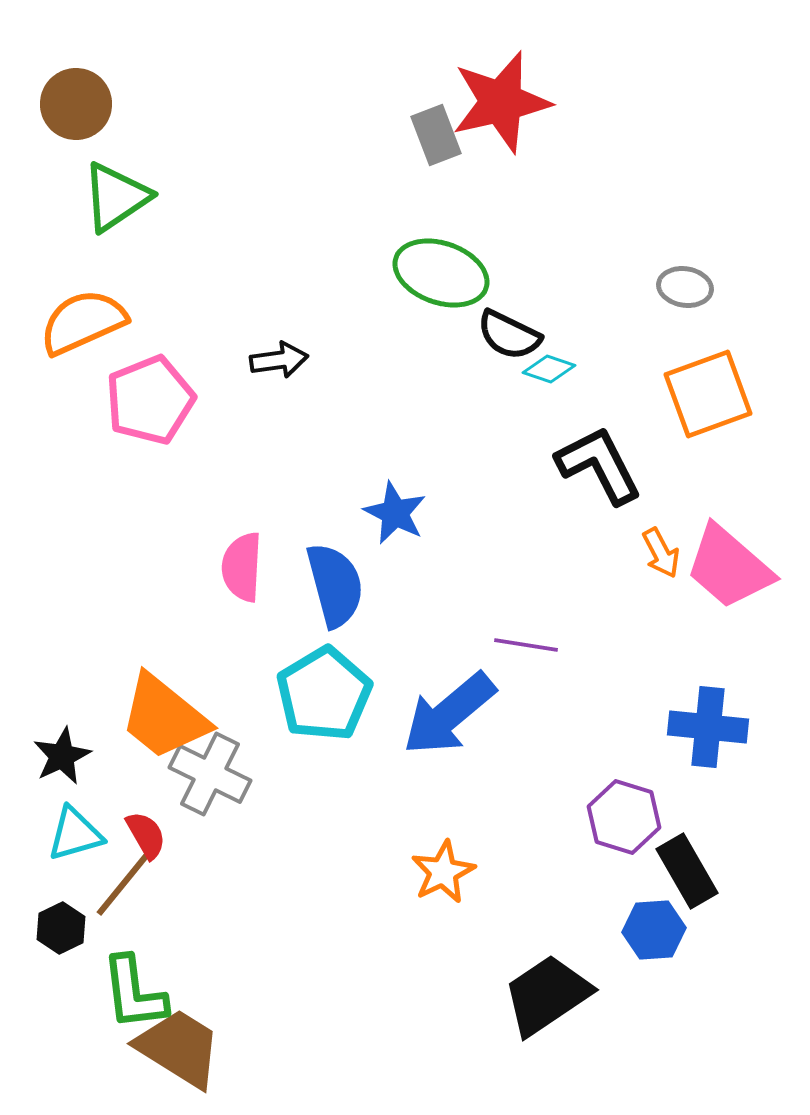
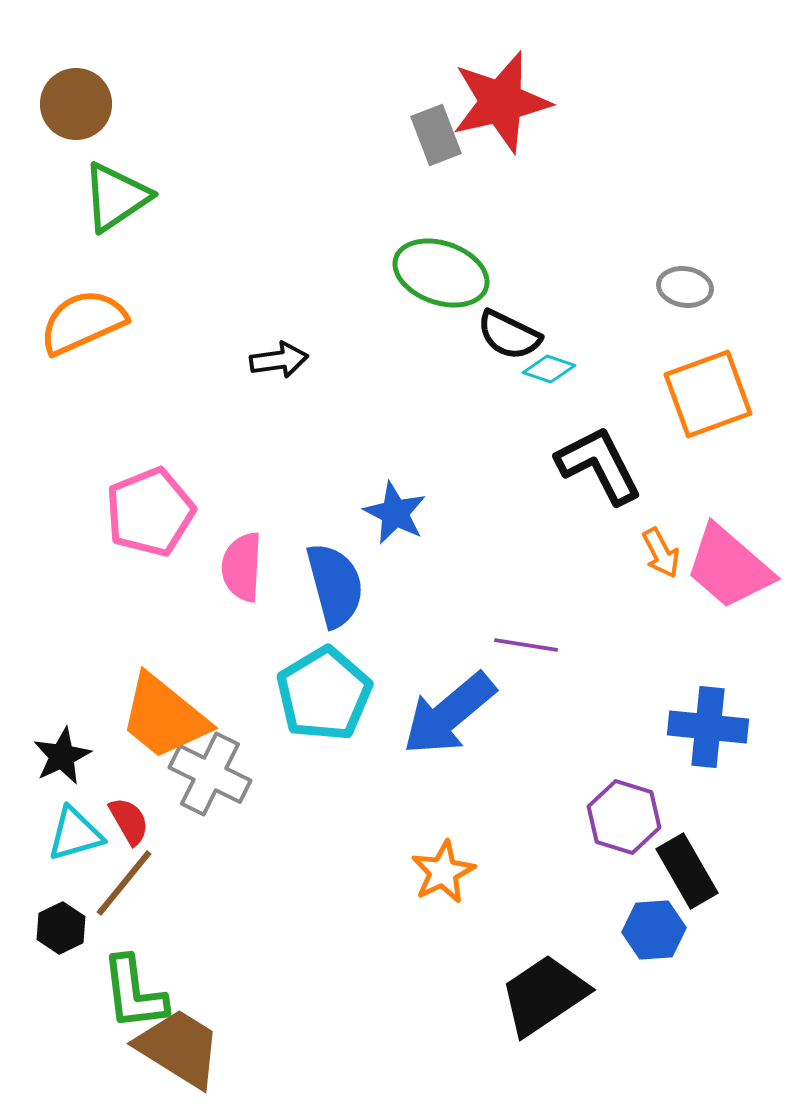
pink pentagon: moved 112 px down
red semicircle: moved 17 px left, 14 px up
black trapezoid: moved 3 px left
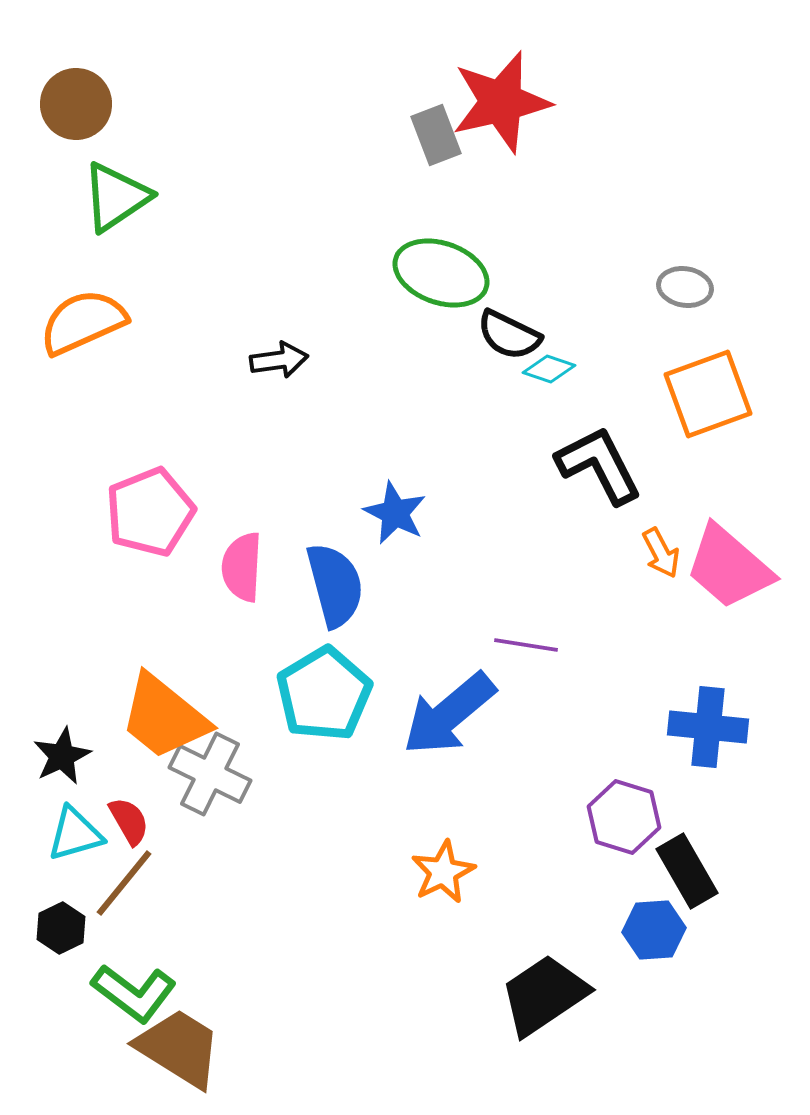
green L-shape: rotated 46 degrees counterclockwise
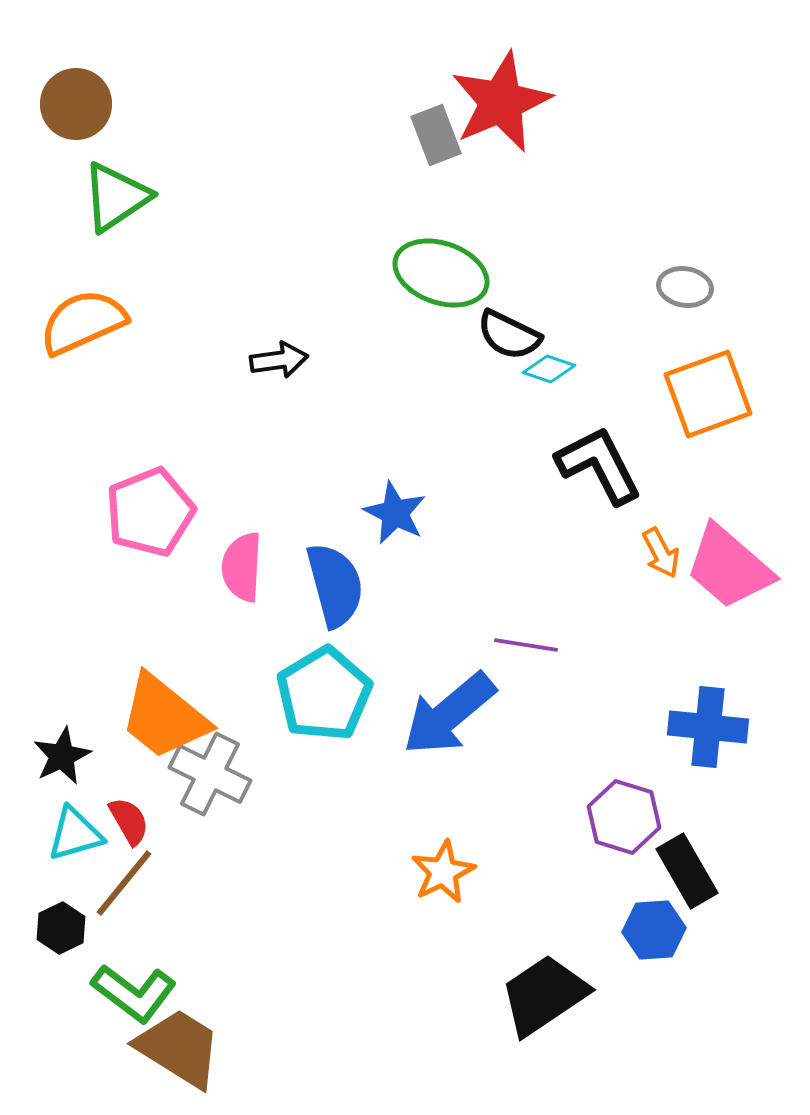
red star: rotated 10 degrees counterclockwise
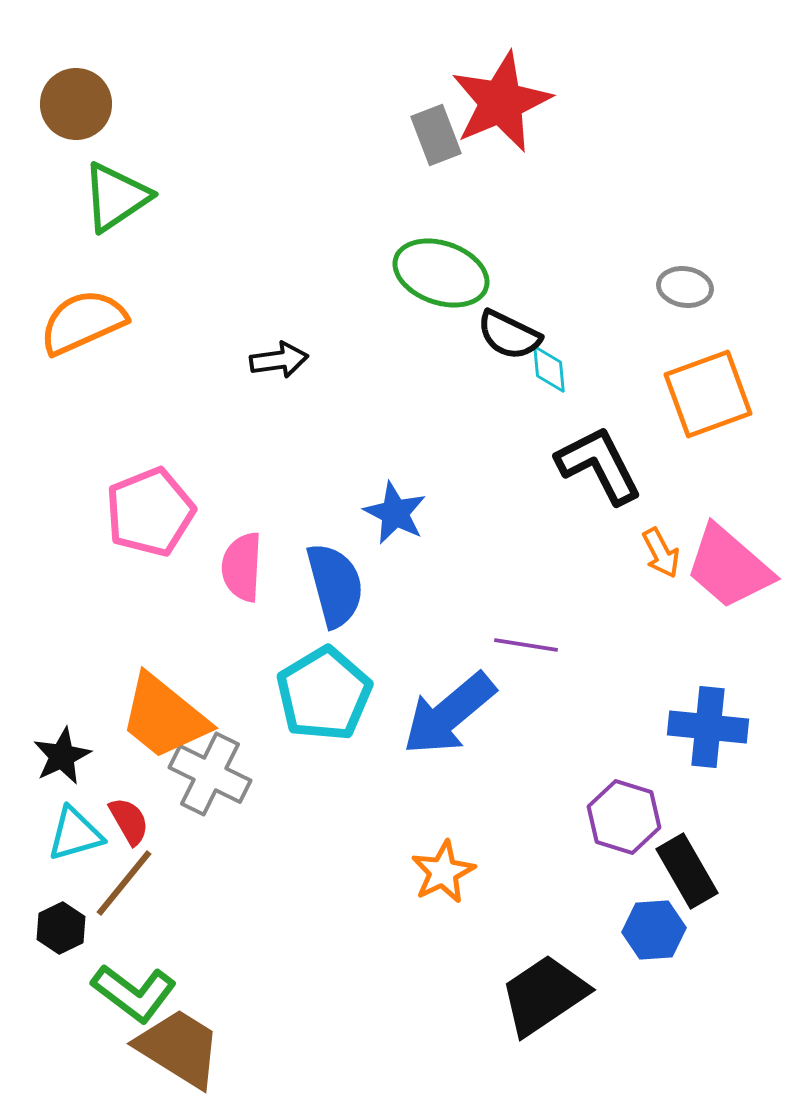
cyan diamond: rotated 66 degrees clockwise
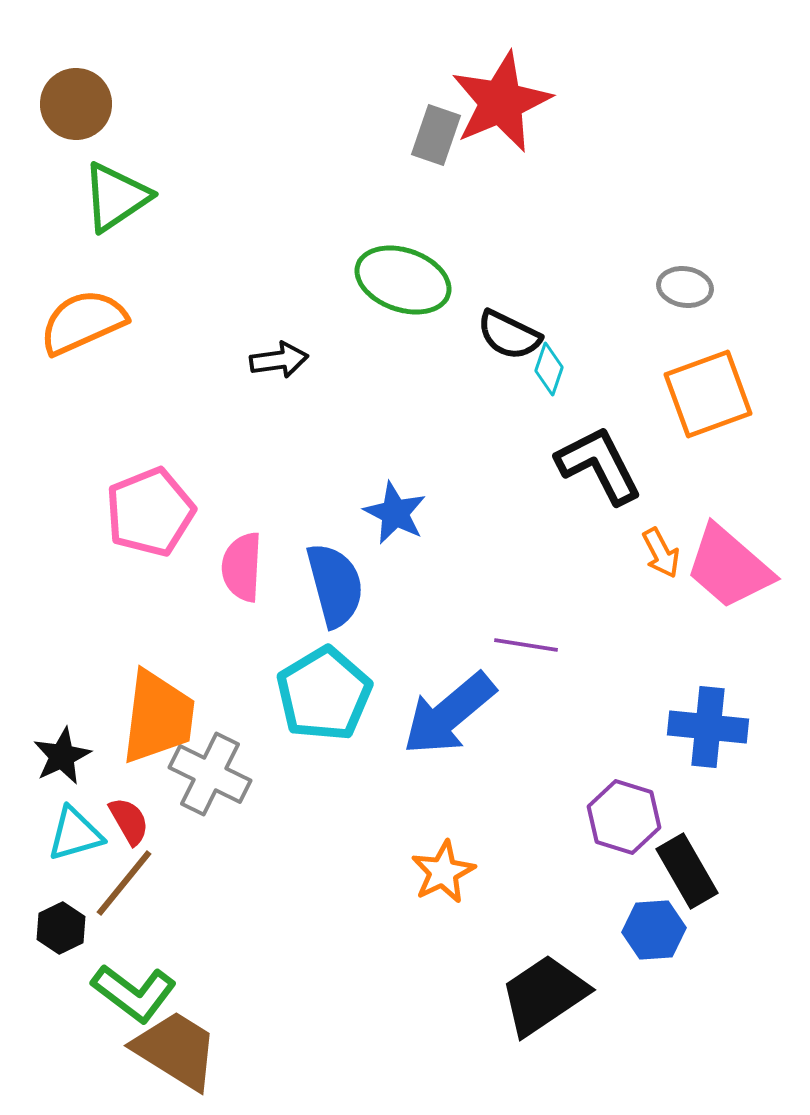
gray rectangle: rotated 40 degrees clockwise
green ellipse: moved 38 px left, 7 px down
cyan diamond: rotated 24 degrees clockwise
orange trapezoid: moved 6 px left; rotated 122 degrees counterclockwise
brown trapezoid: moved 3 px left, 2 px down
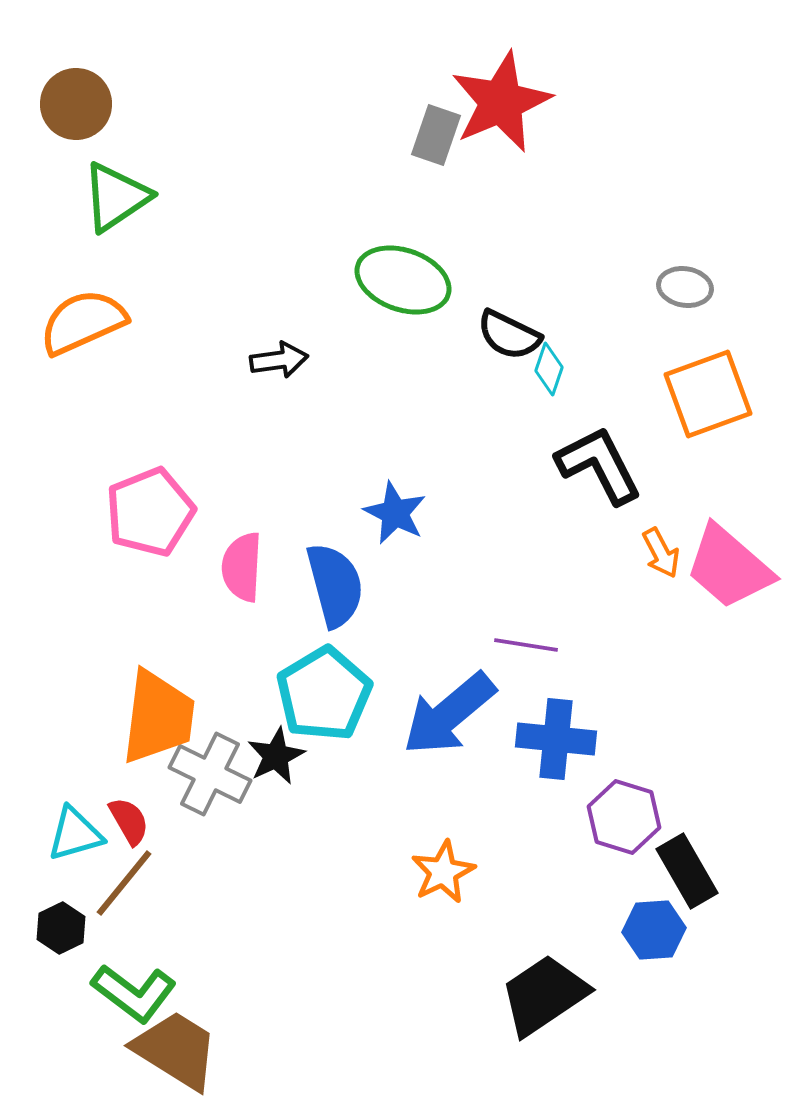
blue cross: moved 152 px left, 12 px down
black star: moved 214 px right
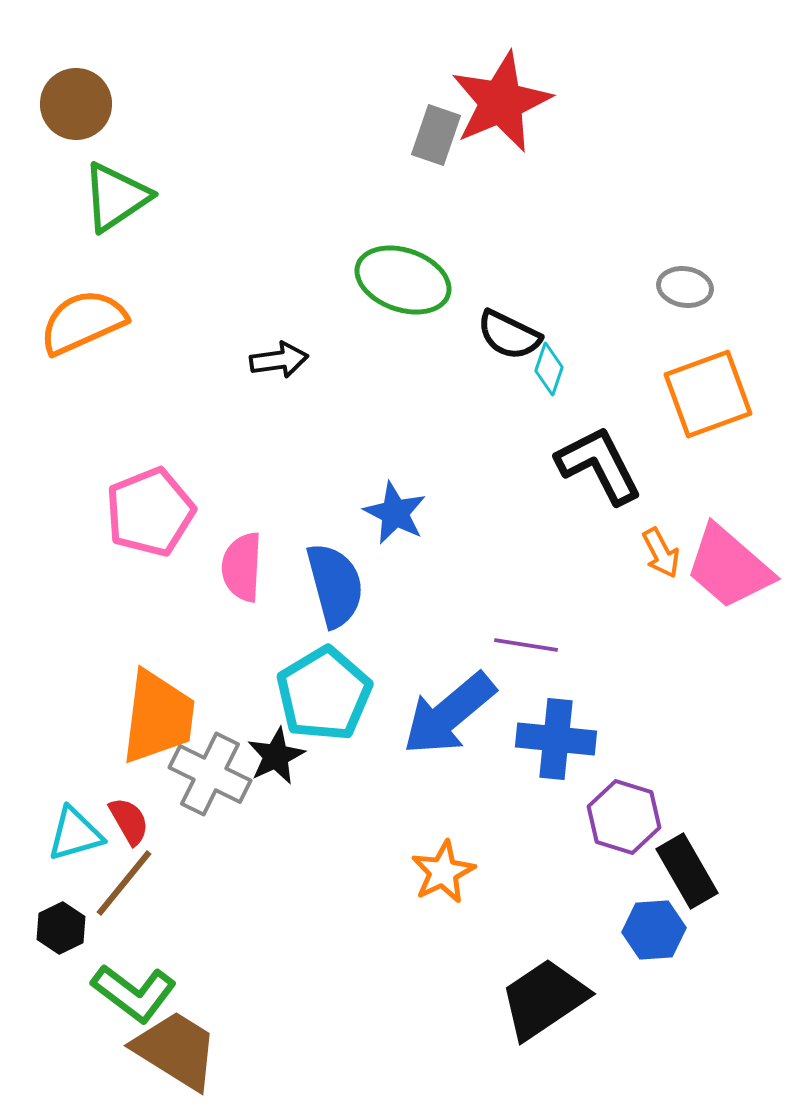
black trapezoid: moved 4 px down
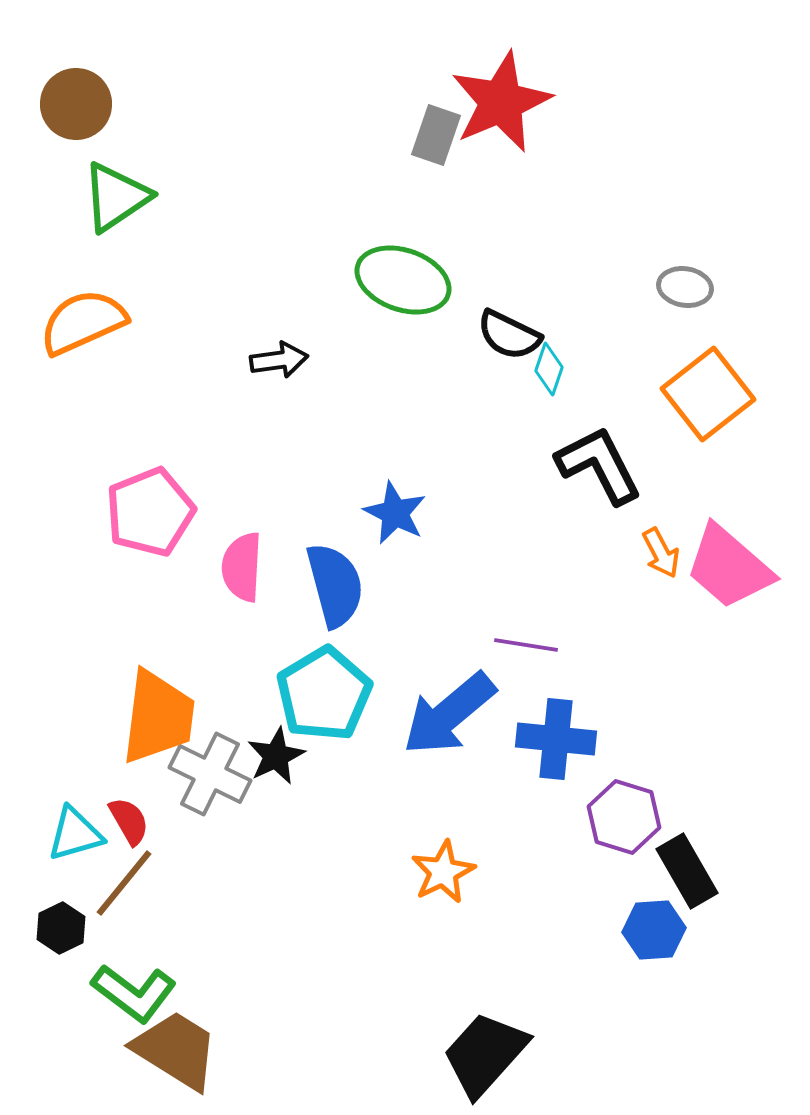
orange square: rotated 18 degrees counterclockwise
black trapezoid: moved 59 px left, 55 px down; rotated 14 degrees counterclockwise
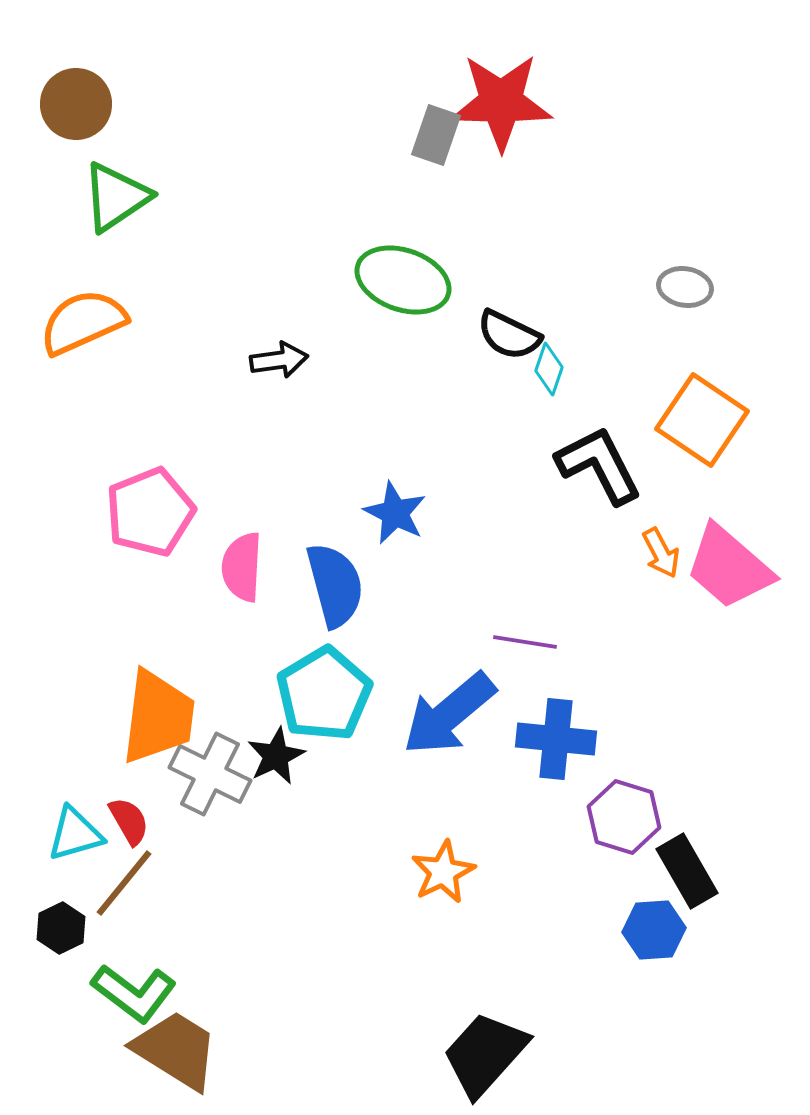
red star: rotated 24 degrees clockwise
orange square: moved 6 px left, 26 px down; rotated 18 degrees counterclockwise
purple line: moved 1 px left, 3 px up
